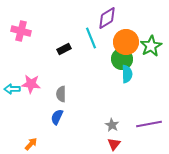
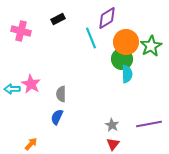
black rectangle: moved 6 px left, 30 px up
pink star: rotated 24 degrees clockwise
red triangle: moved 1 px left
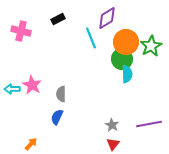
pink star: moved 1 px right, 1 px down
